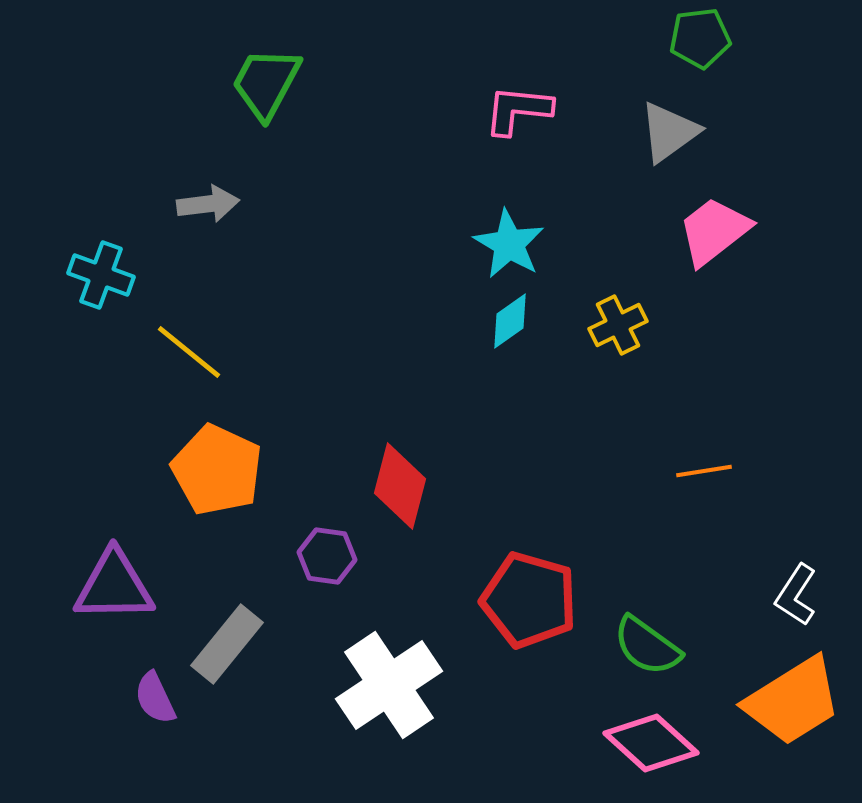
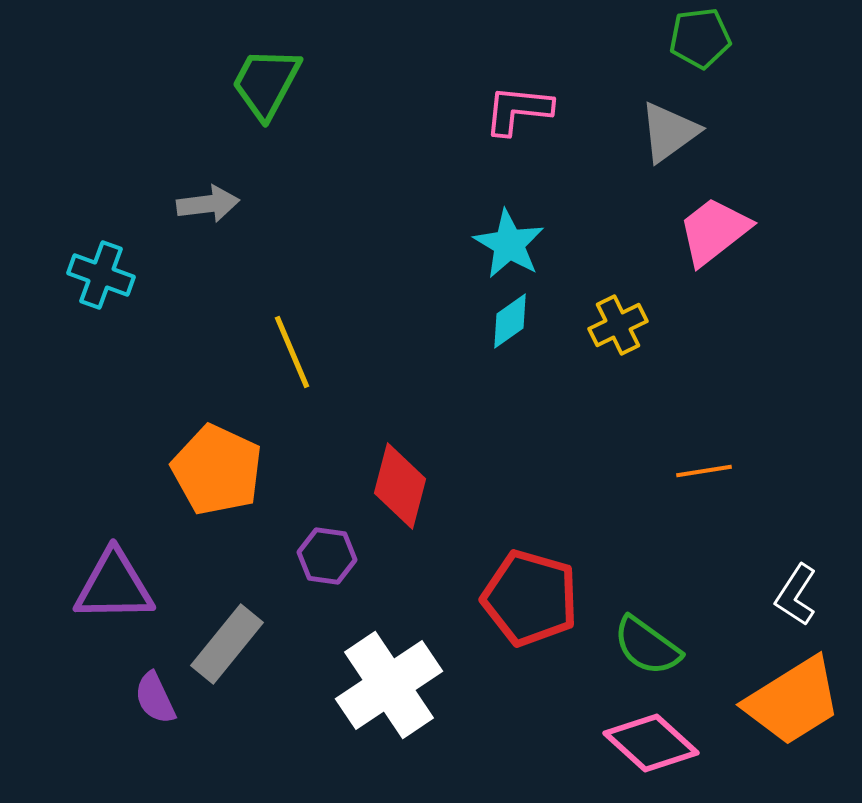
yellow line: moved 103 px right; rotated 28 degrees clockwise
red pentagon: moved 1 px right, 2 px up
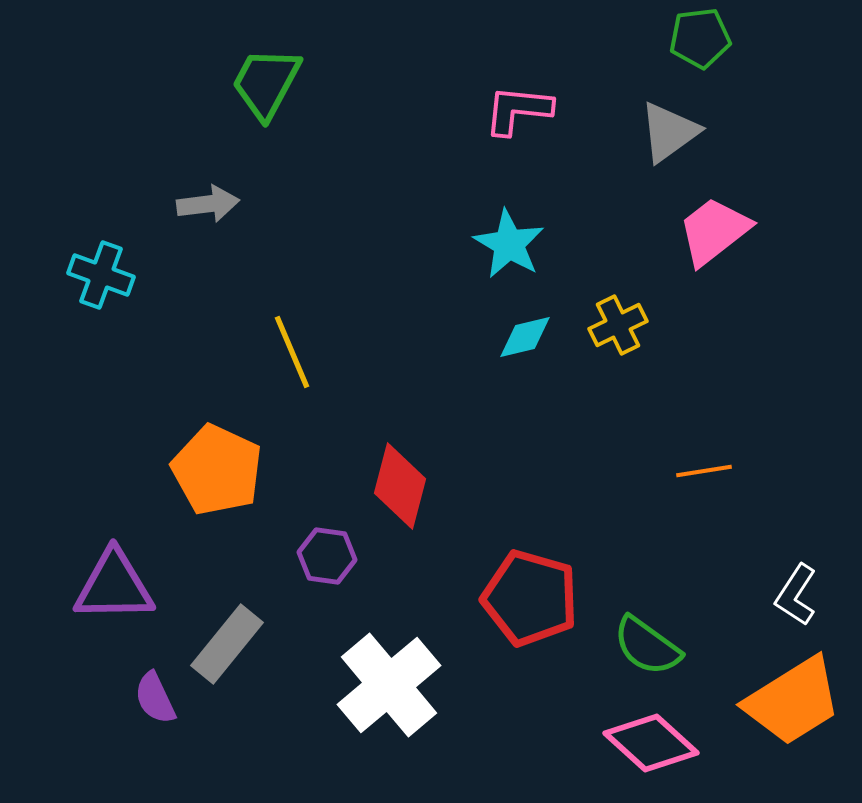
cyan diamond: moved 15 px right, 16 px down; rotated 22 degrees clockwise
white cross: rotated 6 degrees counterclockwise
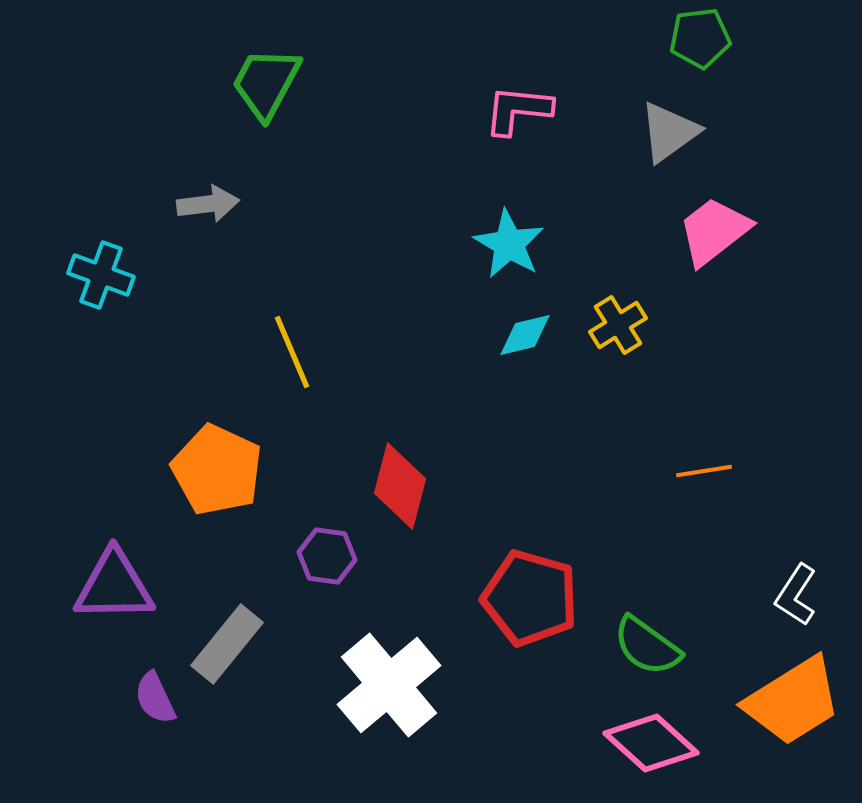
yellow cross: rotated 6 degrees counterclockwise
cyan diamond: moved 2 px up
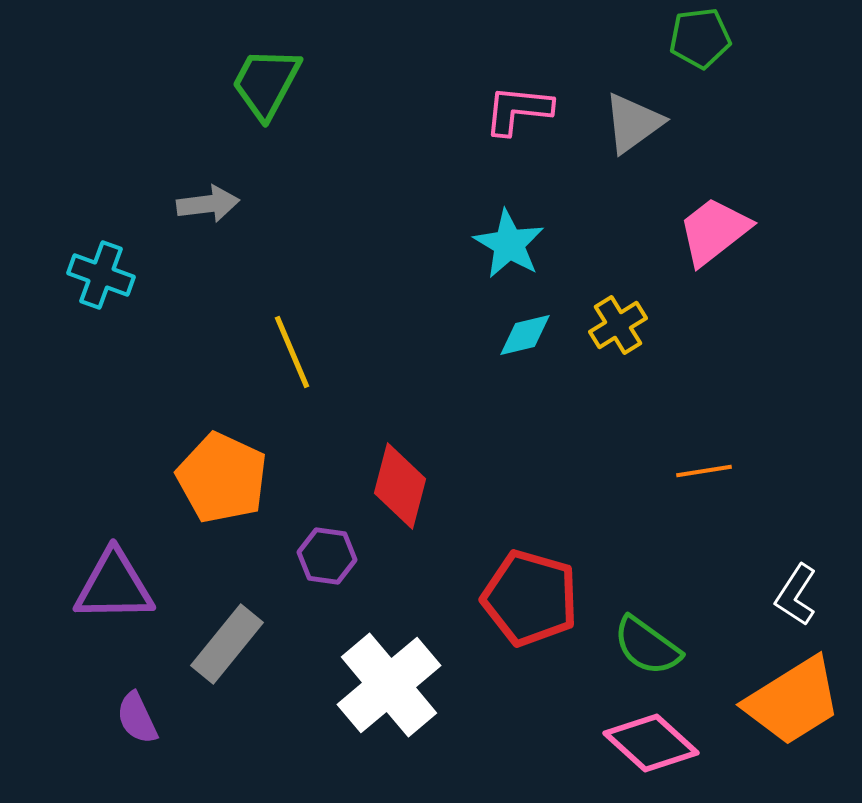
gray triangle: moved 36 px left, 9 px up
orange pentagon: moved 5 px right, 8 px down
purple semicircle: moved 18 px left, 20 px down
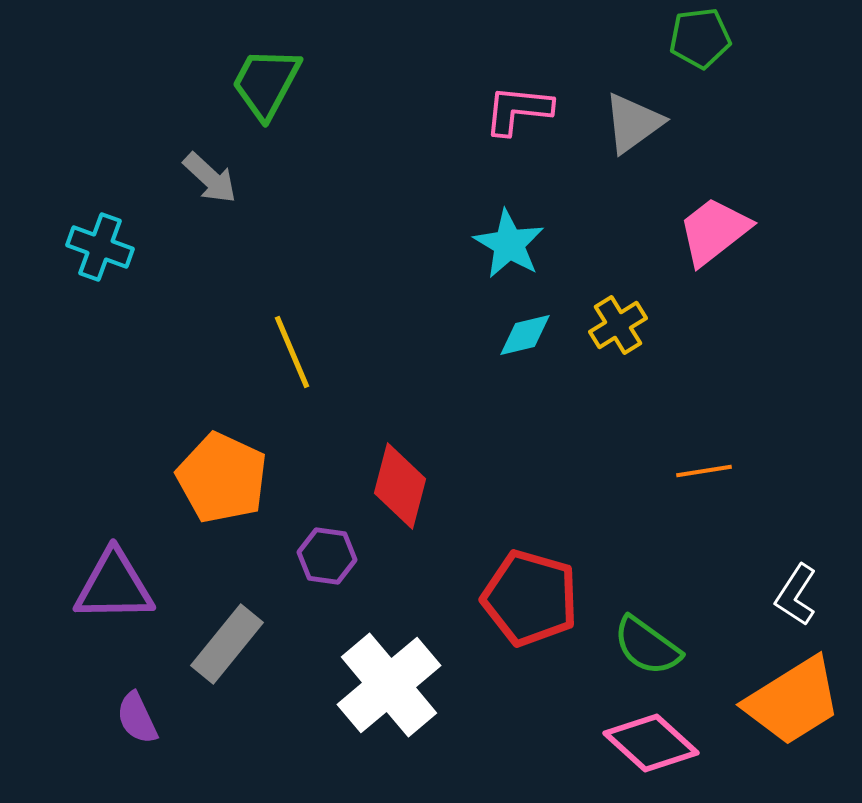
gray arrow: moved 2 px right, 26 px up; rotated 50 degrees clockwise
cyan cross: moved 1 px left, 28 px up
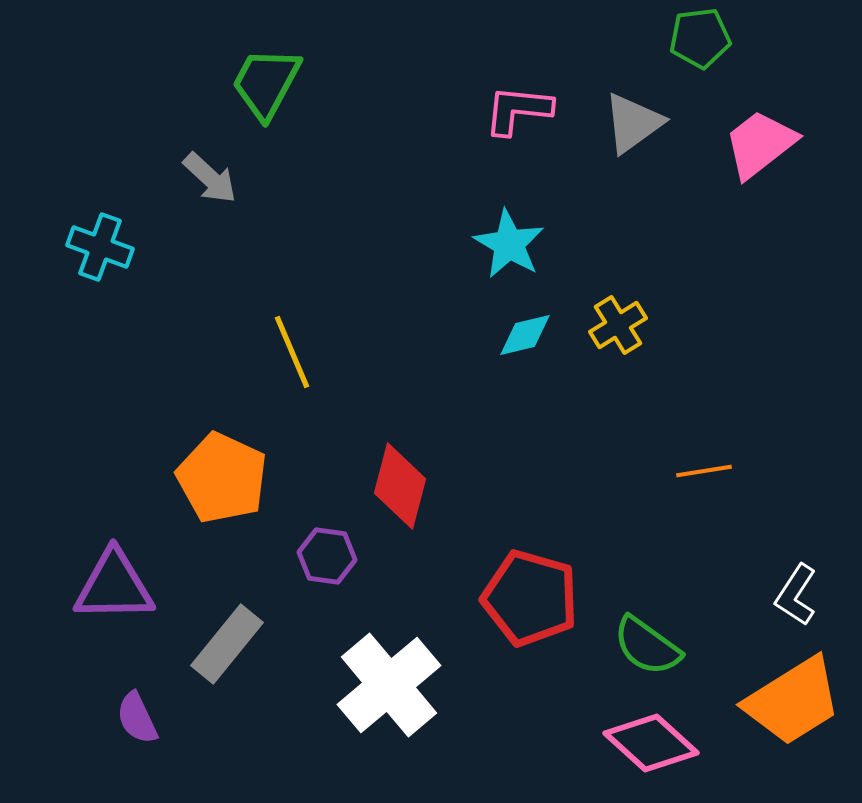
pink trapezoid: moved 46 px right, 87 px up
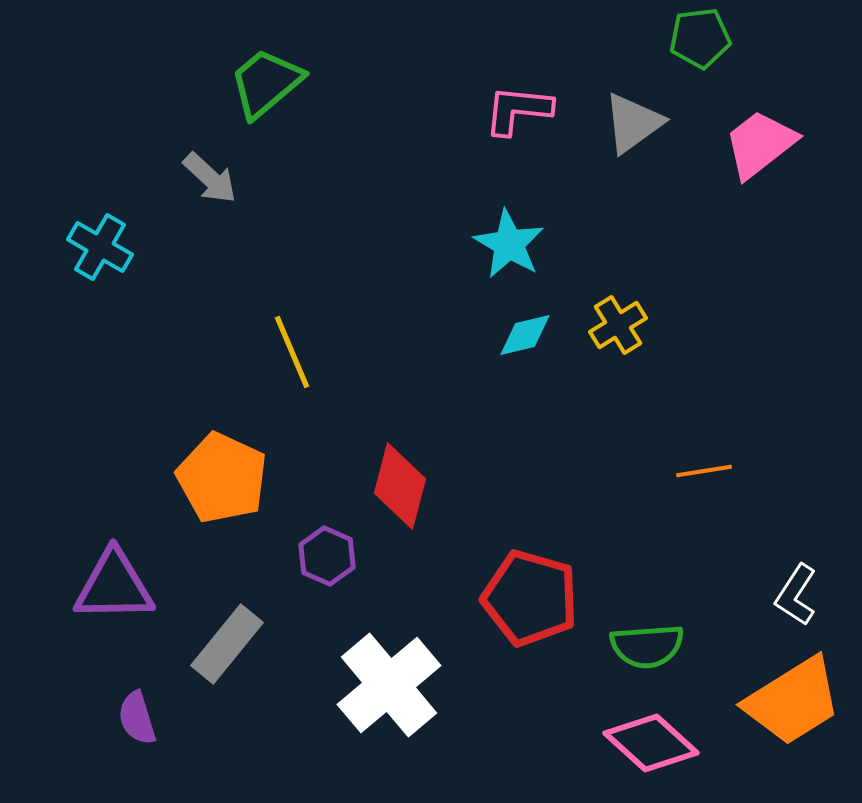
green trapezoid: rotated 22 degrees clockwise
cyan cross: rotated 10 degrees clockwise
purple hexagon: rotated 16 degrees clockwise
green semicircle: rotated 40 degrees counterclockwise
purple semicircle: rotated 8 degrees clockwise
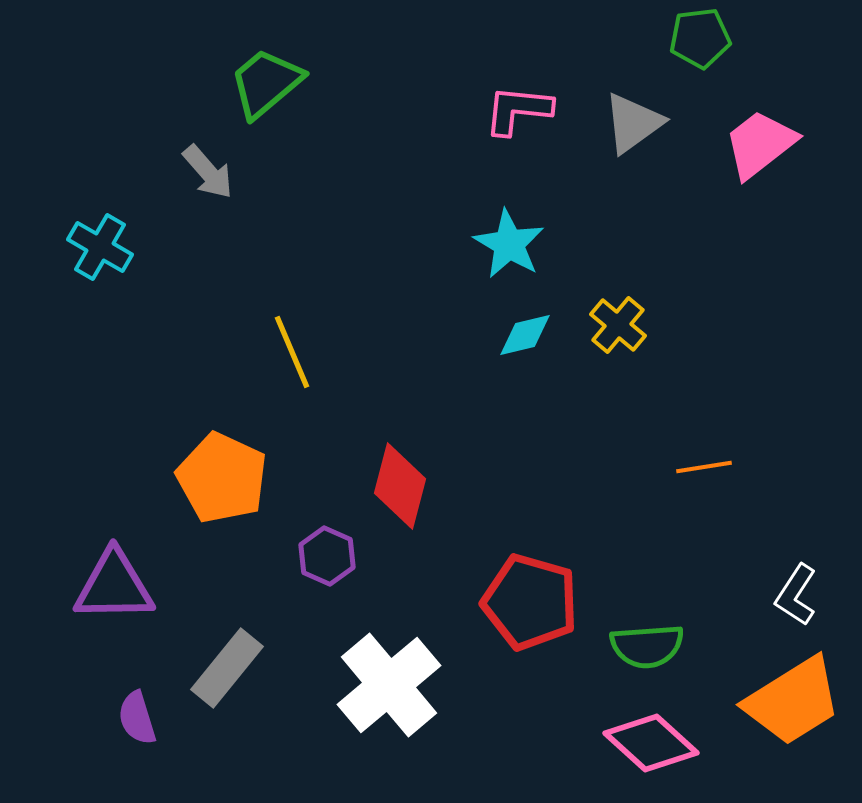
gray arrow: moved 2 px left, 6 px up; rotated 6 degrees clockwise
yellow cross: rotated 18 degrees counterclockwise
orange line: moved 4 px up
red pentagon: moved 4 px down
gray rectangle: moved 24 px down
